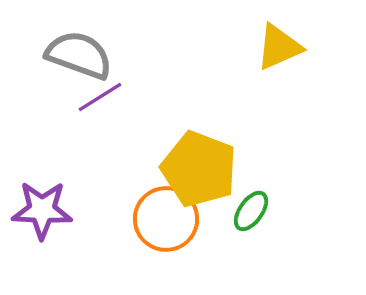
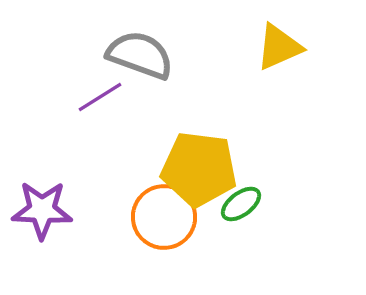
gray semicircle: moved 61 px right
yellow pentagon: rotated 14 degrees counterclockwise
green ellipse: moved 10 px left, 7 px up; rotated 18 degrees clockwise
orange circle: moved 2 px left, 2 px up
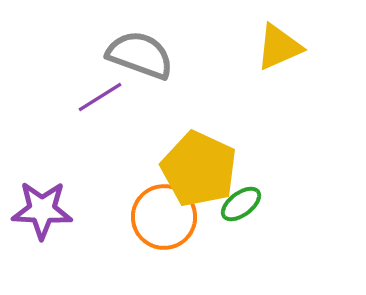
yellow pentagon: rotated 18 degrees clockwise
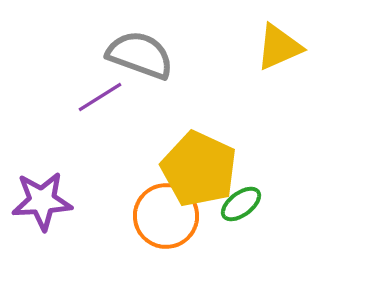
purple star: moved 9 px up; rotated 6 degrees counterclockwise
orange circle: moved 2 px right, 1 px up
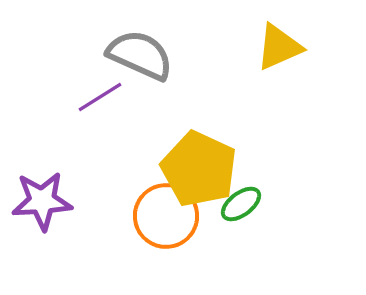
gray semicircle: rotated 4 degrees clockwise
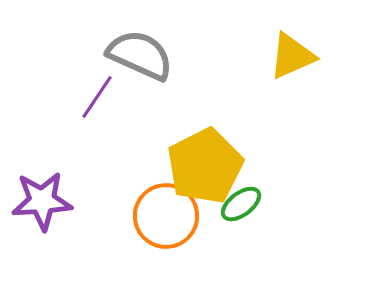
yellow triangle: moved 13 px right, 9 px down
purple line: moved 3 px left; rotated 24 degrees counterclockwise
yellow pentagon: moved 6 px right, 3 px up; rotated 20 degrees clockwise
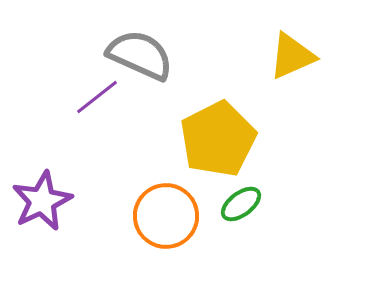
purple line: rotated 18 degrees clockwise
yellow pentagon: moved 13 px right, 27 px up
purple star: rotated 22 degrees counterclockwise
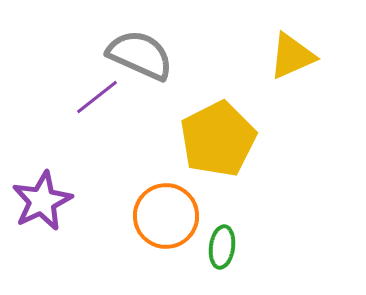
green ellipse: moved 19 px left, 43 px down; rotated 45 degrees counterclockwise
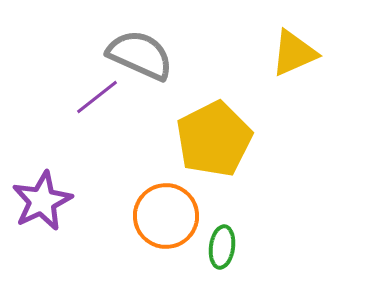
yellow triangle: moved 2 px right, 3 px up
yellow pentagon: moved 4 px left
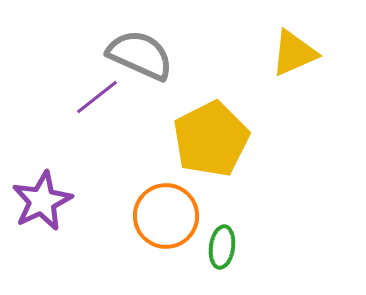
yellow pentagon: moved 3 px left
